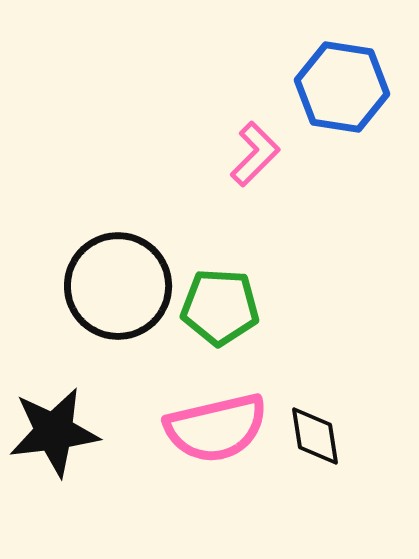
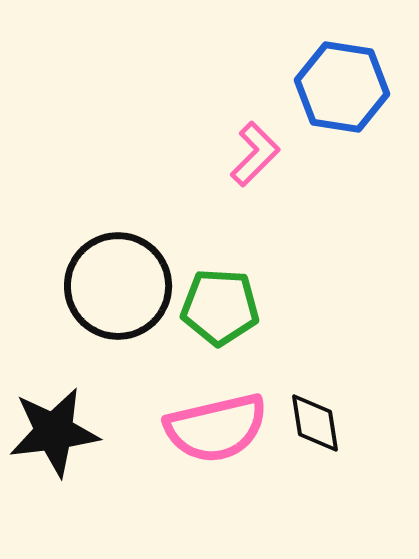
black diamond: moved 13 px up
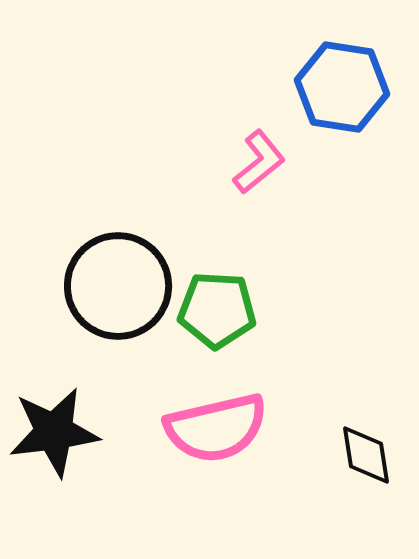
pink L-shape: moved 4 px right, 8 px down; rotated 6 degrees clockwise
green pentagon: moved 3 px left, 3 px down
black diamond: moved 51 px right, 32 px down
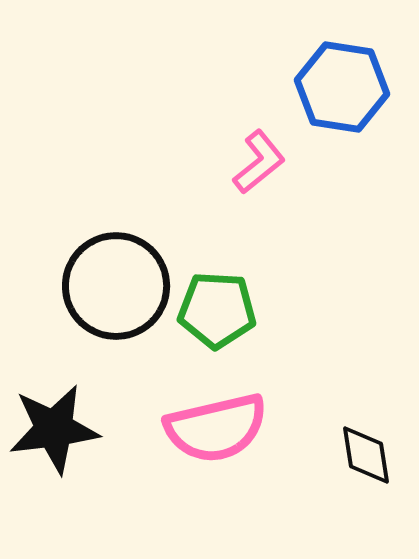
black circle: moved 2 px left
black star: moved 3 px up
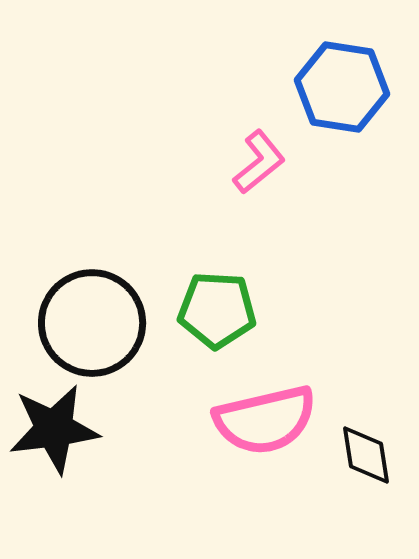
black circle: moved 24 px left, 37 px down
pink semicircle: moved 49 px right, 8 px up
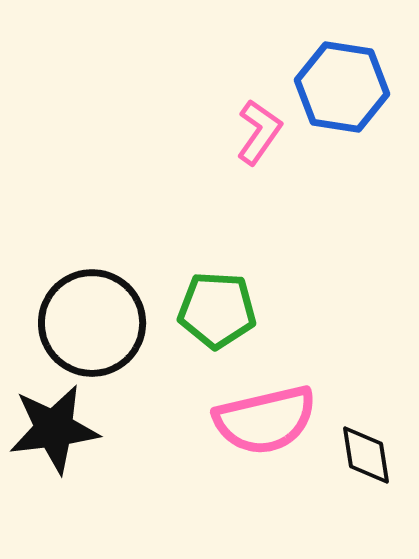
pink L-shape: moved 30 px up; rotated 16 degrees counterclockwise
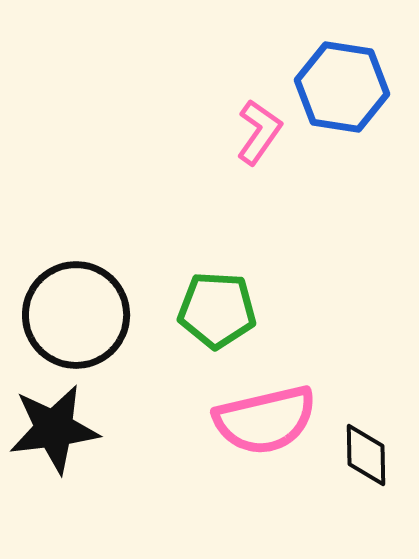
black circle: moved 16 px left, 8 px up
black diamond: rotated 8 degrees clockwise
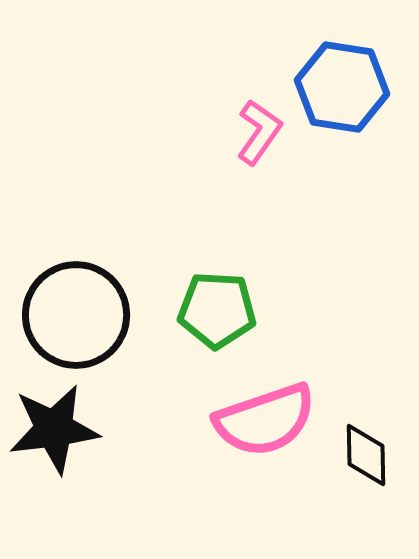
pink semicircle: rotated 6 degrees counterclockwise
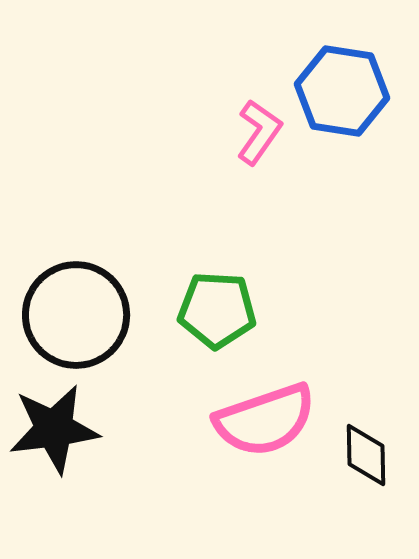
blue hexagon: moved 4 px down
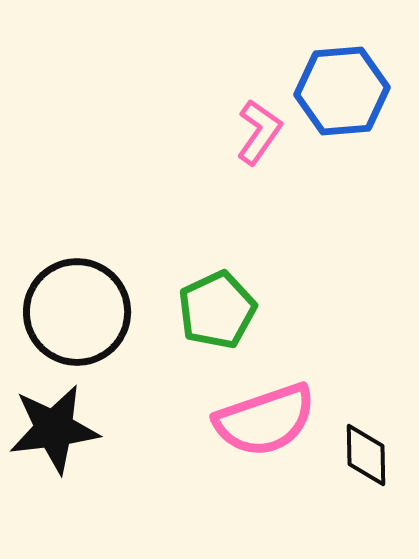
blue hexagon: rotated 14 degrees counterclockwise
green pentagon: rotated 28 degrees counterclockwise
black circle: moved 1 px right, 3 px up
